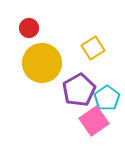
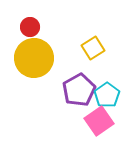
red circle: moved 1 px right, 1 px up
yellow circle: moved 8 px left, 5 px up
cyan pentagon: moved 3 px up
pink square: moved 5 px right
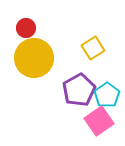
red circle: moved 4 px left, 1 px down
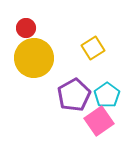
purple pentagon: moved 5 px left, 5 px down
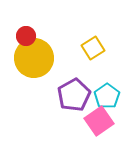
red circle: moved 8 px down
cyan pentagon: moved 1 px down
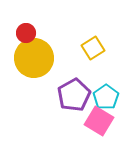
red circle: moved 3 px up
cyan pentagon: moved 1 px left, 1 px down
pink square: rotated 24 degrees counterclockwise
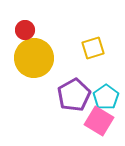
red circle: moved 1 px left, 3 px up
yellow square: rotated 15 degrees clockwise
